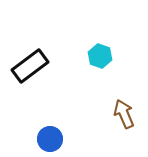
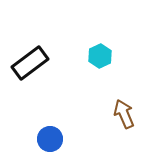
cyan hexagon: rotated 15 degrees clockwise
black rectangle: moved 3 px up
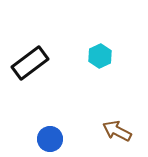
brown arrow: moved 7 px left, 17 px down; rotated 40 degrees counterclockwise
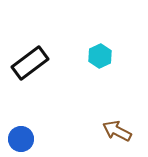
blue circle: moved 29 px left
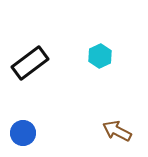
blue circle: moved 2 px right, 6 px up
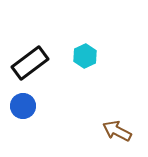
cyan hexagon: moved 15 px left
blue circle: moved 27 px up
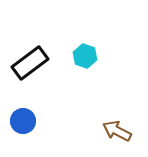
cyan hexagon: rotated 15 degrees counterclockwise
blue circle: moved 15 px down
